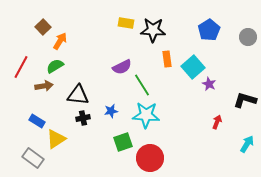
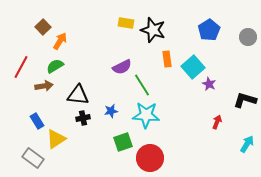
black star: rotated 15 degrees clockwise
blue rectangle: rotated 28 degrees clockwise
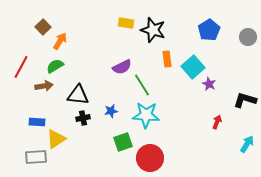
blue rectangle: moved 1 px down; rotated 56 degrees counterclockwise
gray rectangle: moved 3 px right, 1 px up; rotated 40 degrees counterclockwise
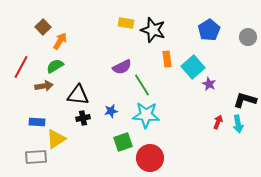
red arrow: moved 1 px right
cyan arrow: moved 9 px left, 20 px up; rotated 138 degrees clockwise
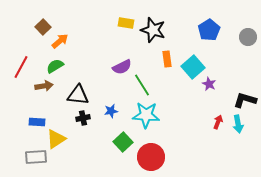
orange arrow: rotated 18 degrees clockwise
green square: rotated 24 degrees counterclockwise
red circle: moved 1 px right, 1 px up
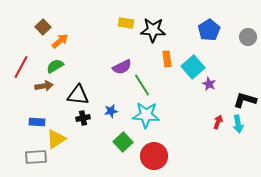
black star: rotated 15 degrees counterclockwise
red circle: moved 3 px right, 1 px up
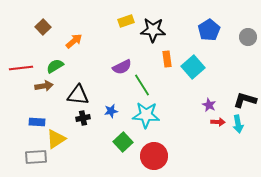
yellow rectangle: moved 2 px up; rotated 28 degrees counterclockwise
orange arrow: moved 14 px right
red line: moved 1 px down; rotated 55 degrees clockwise
purple star: moved 21 px down
red arrow: rotated 72 degrees clockwise
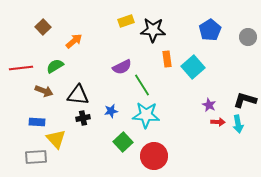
blue pentagon: moved 1 px right
brown arrow: moved 5 px down; rotated 30 degrees clockwise
yellow triangle: rotated 40 degrees counterclockwise
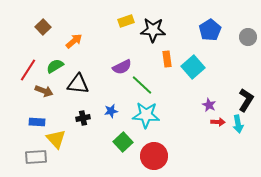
red line: moved 7 px right, 2 px down; rotated 50 degrees counterclockwise
green line: rotated 15 degrees counterclockwise
black triangle: moved 11 px up
black L-shape: moved 1 px right; rotated 105 degrees clockwise
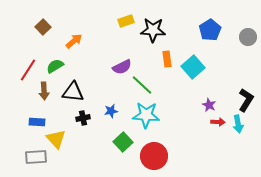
black triangle: moved 5 px left, 8 px down
brown arrow: rotated 66 degrees clockwise
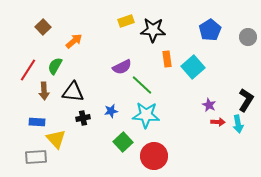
green semicircle: rotated 30 degrees counterclockwise
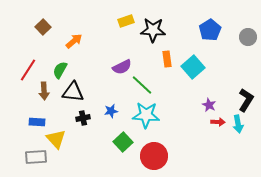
green semicircle: moved 5 px right, 4 px down
